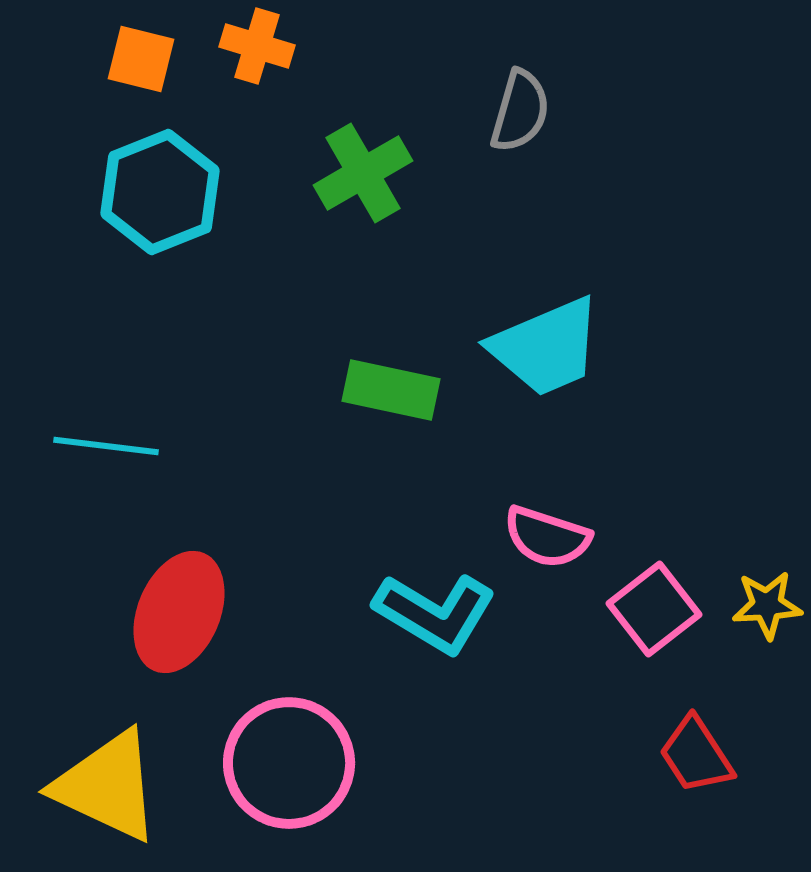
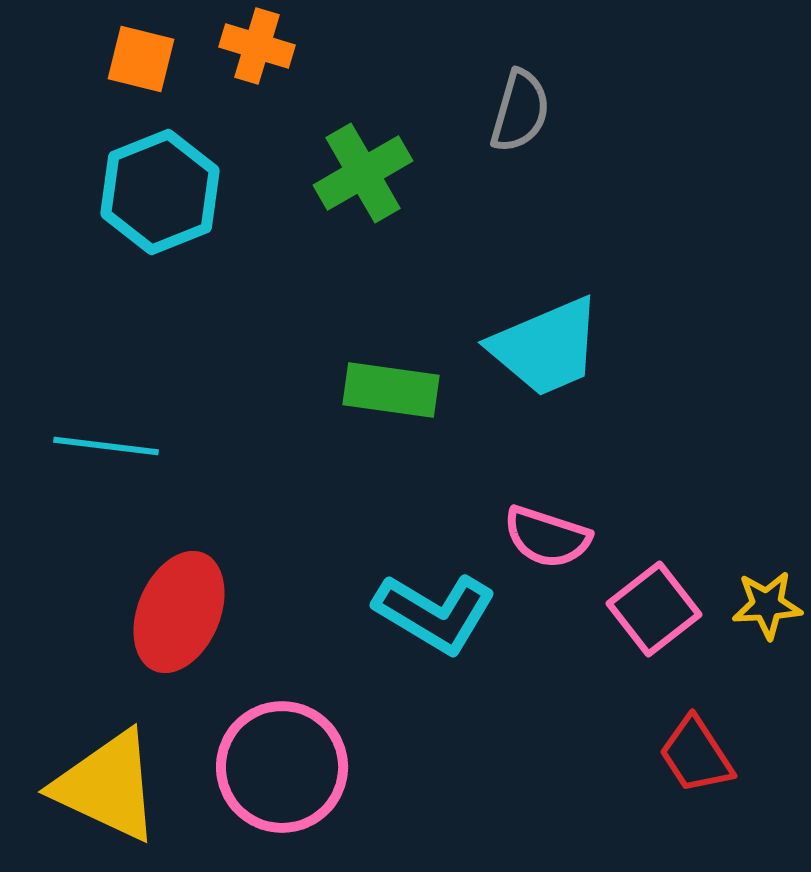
green rectangle: rotated 4 degrees counterclockwise
pink circle: moved 7 px left, 4 px down
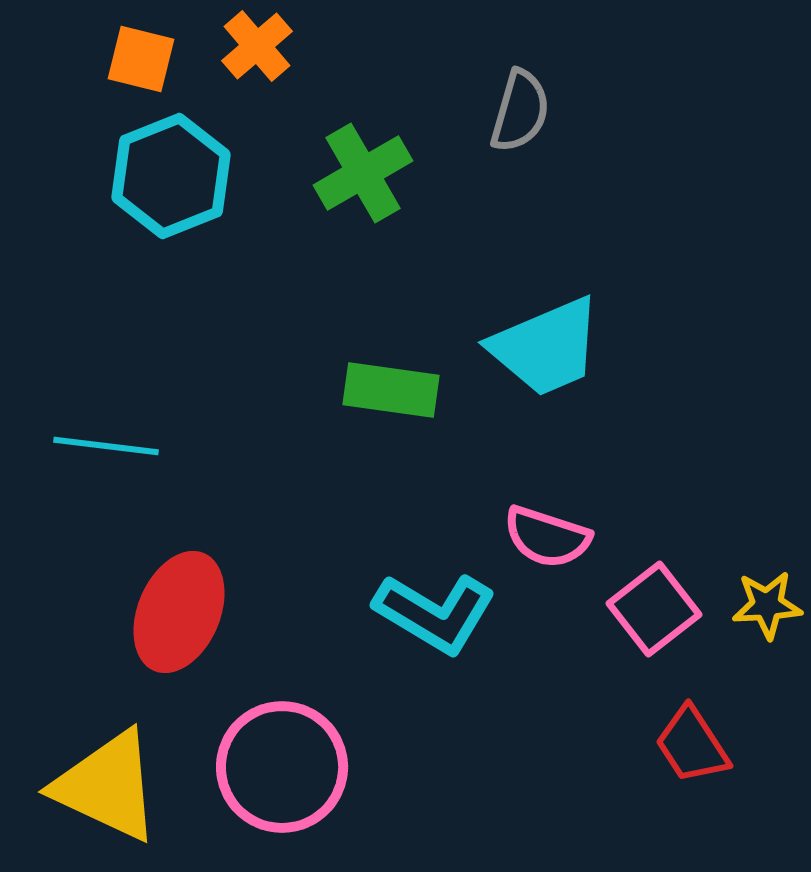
orange cross: rotated 32 degrees clockwise
cyan hexagon: moved 11 px right, 16 px up
red trapezoid: moved 4 px left, 10 px up
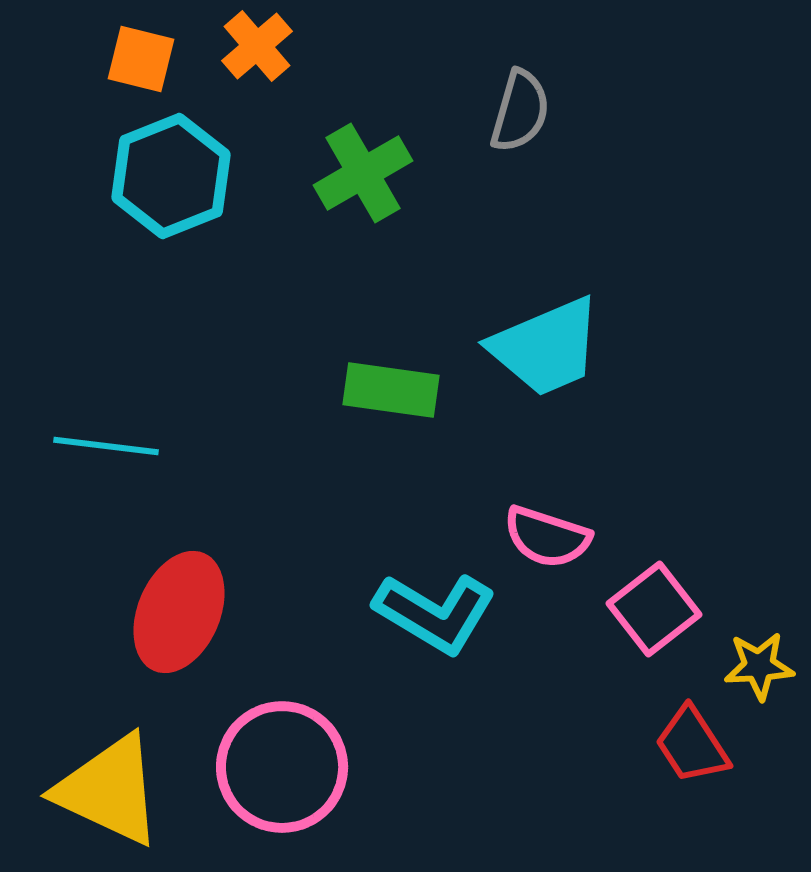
yellow star: moved 8 px left, 61 px down
yellow triangle: moved 2 px right, 4 px down
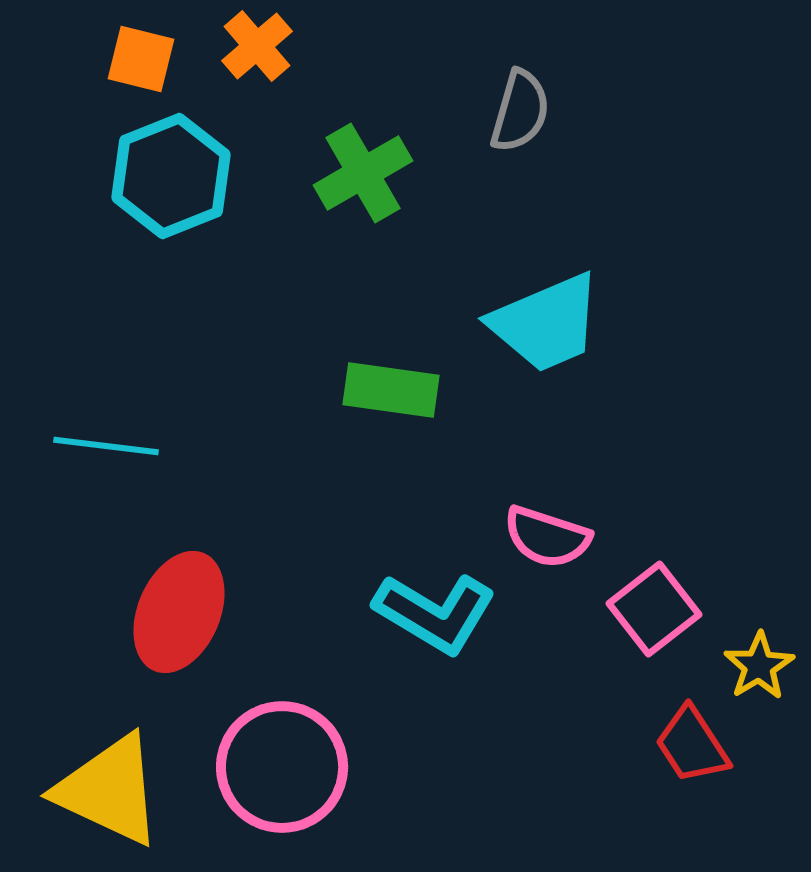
cyan trapezoid: moved 24 px up
yellow star: rotated 28 degrees counterclockwise
